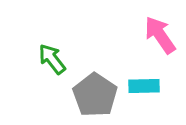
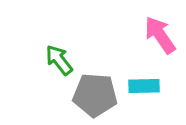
green arrow: moved 7 px right, 1 px down
gray pentagon: rotated 30 degrees counterclockwise
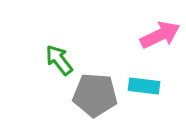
pink arrow: rotated 99 degrees clockwise
cyan rectangle: rotated 8 degrees clockwise
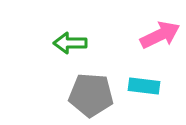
green arrow: moved 11 px right, 17 px up; rotated 52 degrees counterclockwise
gray pentagon: moved 4 px left
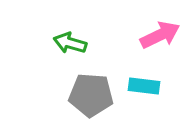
green arrow: rotated 16 degrees clockwise
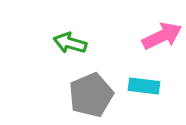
pink arrow: moved 2 px right, 1 px down
gray pentagon: rotated 27 degrees counterclockwise
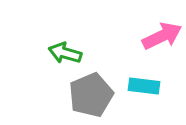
green arrow: moved 5 px left, 10 px down
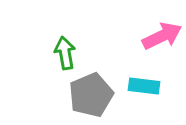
green arrow: rotated 64 degrees clockwise
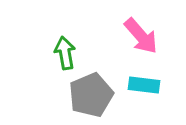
pink arrow: moved 21 px left; rotated 75 degrees clockwise
cyan rectangle: moved 1 px up
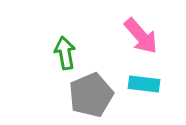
cyan rectangle: moved 1 px up
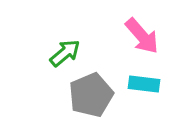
pink arrow: moved 1 px right
green arrow: rotated 60 degrees clockwise
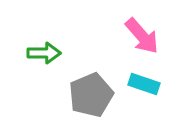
green arrow: moved 21 px left; rotated 40 degrees clockwise
cyan rectangle: rotated 12 degrees clockwise
